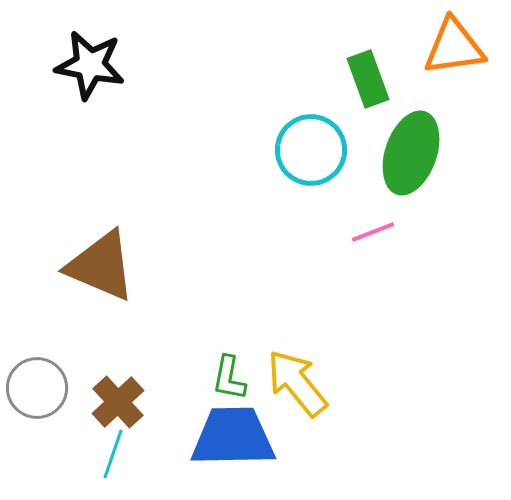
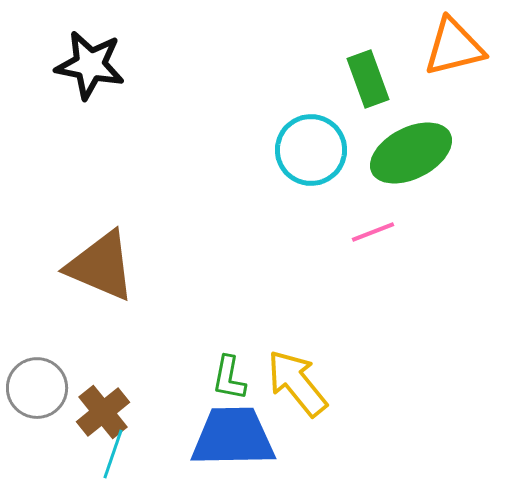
orange triangle: rotated 6 degrees counterclockwise
green ellipse: rotated 44 degrees clockwise
brown cross: moved 15 px left, 10 px down; rotated 4 degrees clockwise
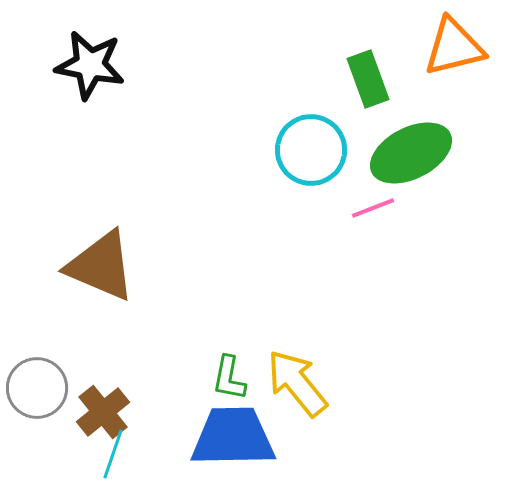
pink line: moved 24 px up
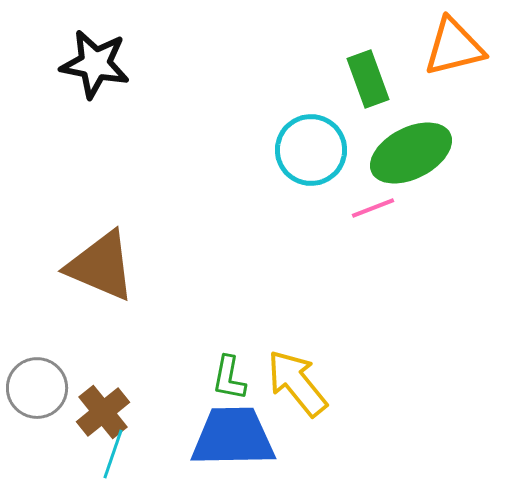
black star: moved 5 px right, 1 px up
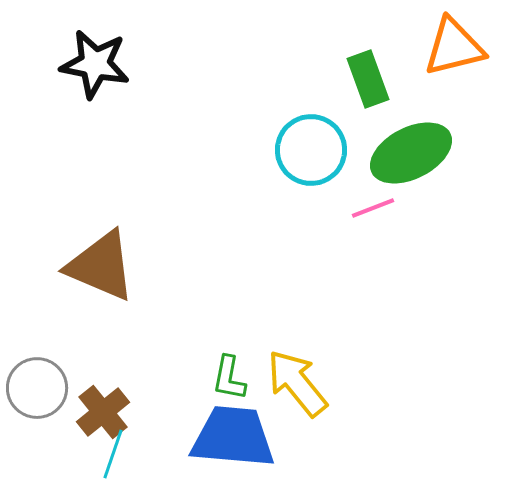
blue trapezoid: rotated 6 degrees clockwise
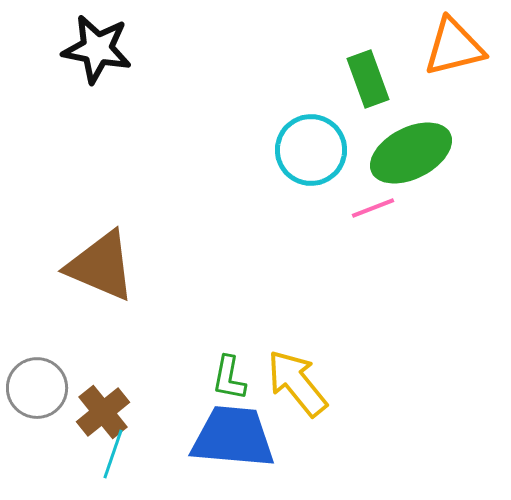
black star: moved 2 px right, 15 px up
